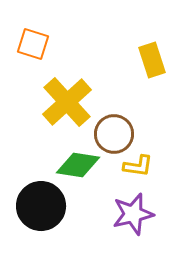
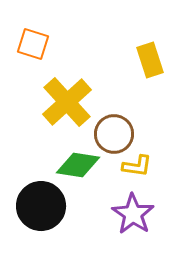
yellow rectangle: moved 2 px left
yellow L-shape: moved 1 px left
purple star: rotated 24 degrees counterclockwise
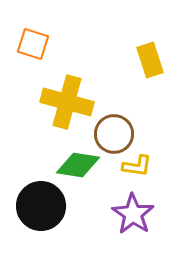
yellow cross: rotated 33 degrees counterclockwise
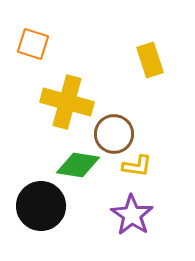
purple star: moved 1 px left, 1 px down
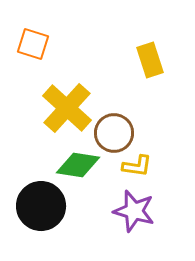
yellow cross: moved 6 px down; rotated 27 degrees clockwise
brown circle: moved 1 px up
purple star: moved 2 px right, 4 px up; rotated 18 degrees counterclockwise
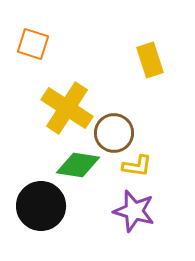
yellow cross: rotated 9 degrees counterclockwise
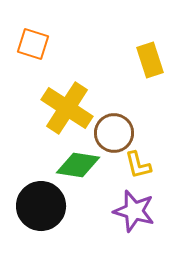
yellow L-shape: moved 1 px right, 1 px up; rotated 68 degrees clockwise
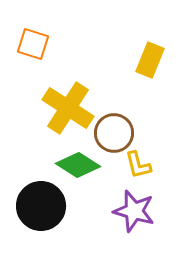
yellow rectangle: rotated 40 degrees clockwise
yellow cross: moved 1 px right
green diamond: rotated 24 degrees clockwise
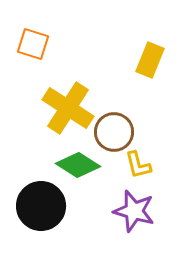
brown circle: moved 1 px up
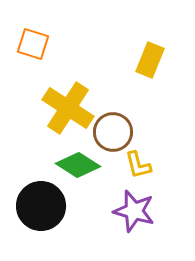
brown circle: moved 1 px left
